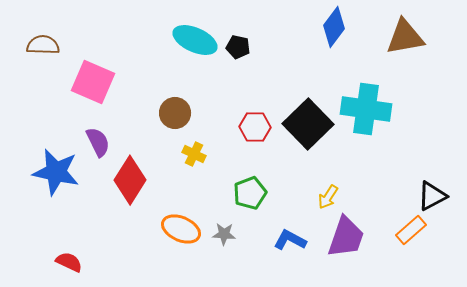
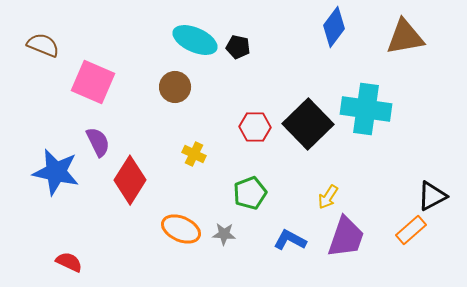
brown semicircle: rotated 20 degrees clockwise
brown circle: moved 26 px up
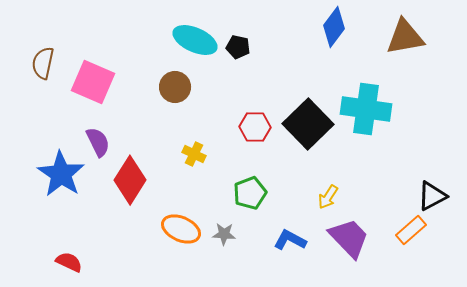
brown semicircle: moved 18 px down; rotated 100 degrees counterclockwise
blue star: moved 5 px right, 2 px down; rotated 21 degrees clockwise
purple trapezoid: moved 3 px right, 1 px down; rotated 63 degrees counterclockwise
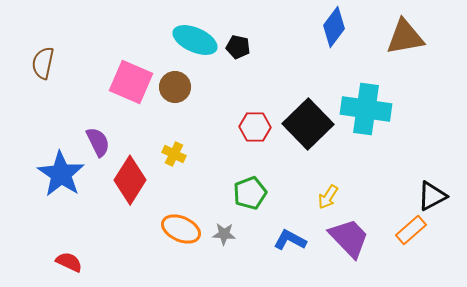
pink square: moved 38 px right
yellow cross: moved 20 px left
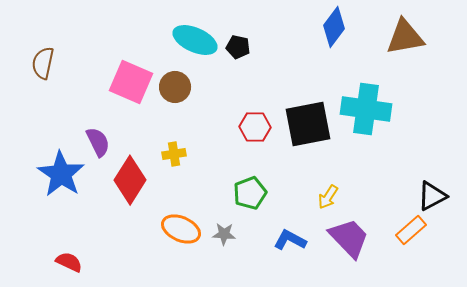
black square: rotated 33 degrees clockwise
yellow cross: rotated 35 degrees counterclockwise
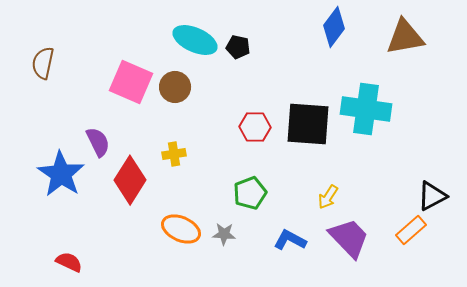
black square: rotated 15 degrees clockwise
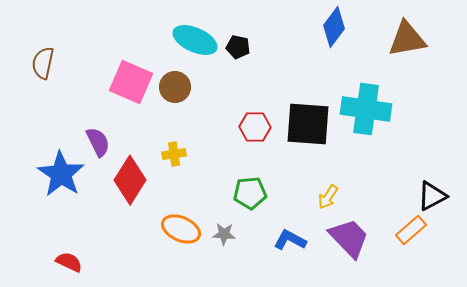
brown triangle: moved 2 px right, 2 px down
green pentagon: rotated 16 degrees clockwise
